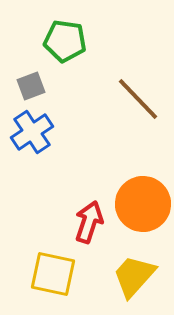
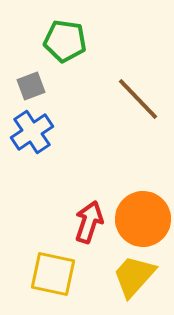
orange circle: moved 15 px down
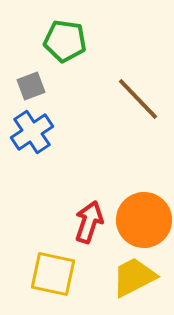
orange circle: moved 1 px right, 1 px down
yellow trapezoid: moved 1 px down; rotated 21 degrees clockwise
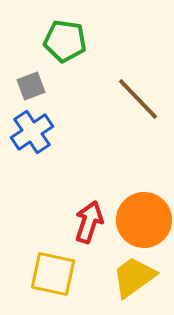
yellow trapezoid: rotated 9 degrees counterclockwise
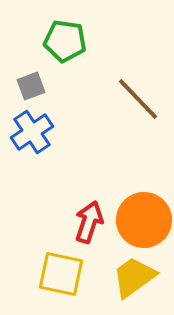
yellow square: moved 8 px right
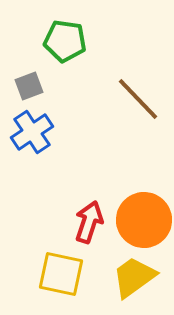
gray square: moved 2 px left
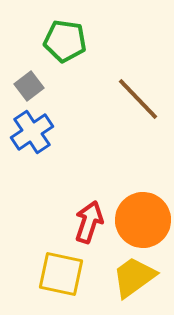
gray square: rotated 16 degrees counterclockwise
orange circle: moved 1 px left
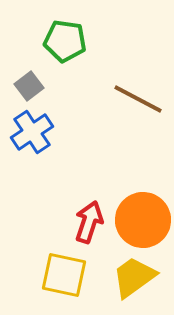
brown line: rotated 18 degrees counterclockwise
yellow square: moved 3 px right, 1 px down
